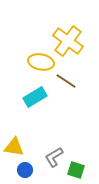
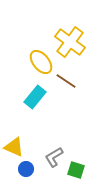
yellow cross: moved 2 px right, 1 px down
yellow ellipse: rotated 40 degrees clockwise
cyan rectangle: rotated 20 degrees counterclockwise
yellow triangle: rotated 15 degrees clockwise
blue circle: moved 1 px right, 1 px up
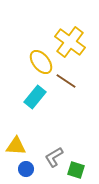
yellow triangle: moved 2 px right, 1 px up; rotated 20 degrees counterclockwise
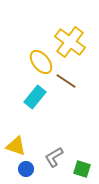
yellow triangle: rotated 15 degrees clockwise
green square: moved 6 px right, 1 px up
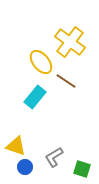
blue circle: moved 1 px left, 2 px up
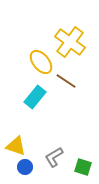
green square: moved 1 px right, 2 px up
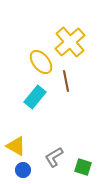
yellow cross: rotated 12 degrees clockwise
brown line: rotated 45 degrees clockwise
yellow triangle: rotated 10 degrees clockwise
blue circle: moved 2 px left, 3 px down
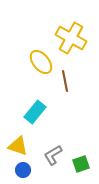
yellow cross: moved 1 px right, 4 px up; rotated 20 degrees counterclockwise
brown line: moved 1 px left
cyan rectangle: moved 15 px down
yellow triangle: moved 2 px right; rotated 10 degrees counterclockwise
gray L-shape: moved 1 px left, 2 px up
green square: moved 2 px left, 3 px up; rotated 36 degrees counterclockwise
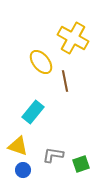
yellow cross: moved 2 px right
cyan rectangle: moved 2 px left
gray L-shape: rotated 40 degrees clockwise
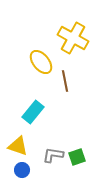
green square: moved 4 px left, 7 px up
blue circle: moved 1 px left
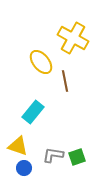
blue circle: moved 2 px right, 2 px up
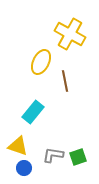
yellow cross: moved 3 px left, 4 px up
yellow ellipse: rotated 65 degrees clockwise
green square: moved 1 px right
